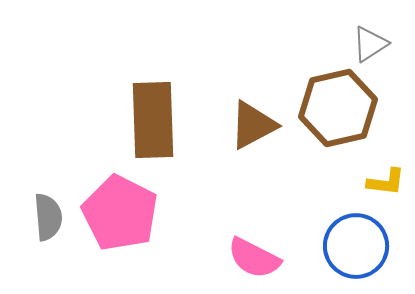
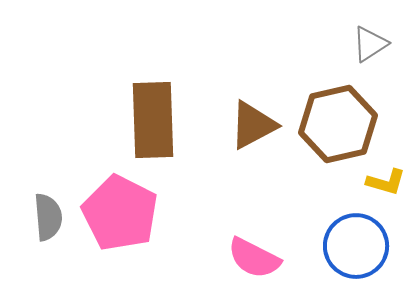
brown hexagon: moved 16 px down
yellow L-shape: rotated 9 degrees clockwise
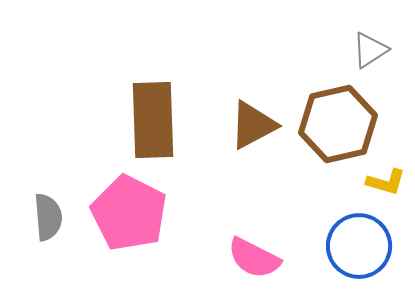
gray triangle: moved 6 px down
pink pentagon: moved 9 px right
blue circle: moved 3 px right
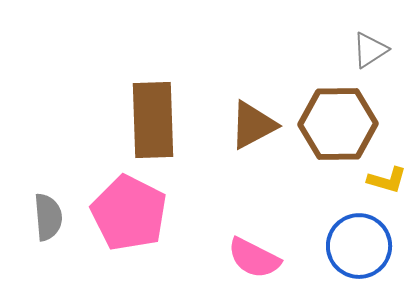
brown hexagon: rotated 12 degrees clockwise
yellow L-shape: moved 1 px right, 2 px up
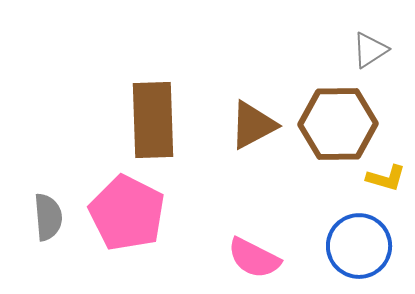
yellow L-shape: moved 1 px left, 2 px up
pink pentagon: moved 2 px left
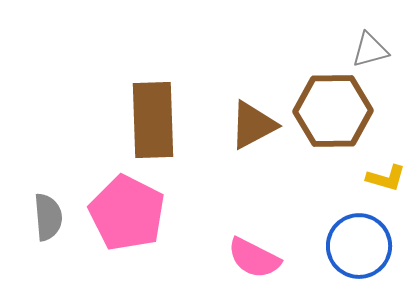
gray triangle: rotated 18 degrees clockwise
brown hexagon: moved 5 px left, 13 px up
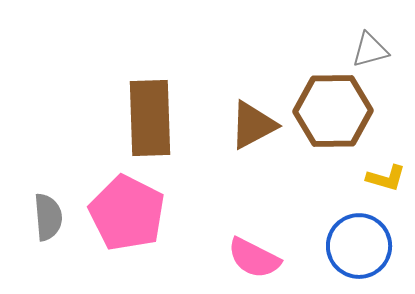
brown rectangle: moved 3 px left, 2 px up
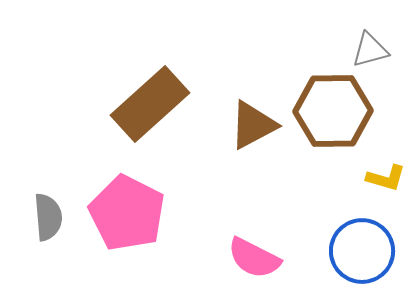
brown rectangle: moved 14 px up; rotated 50 degrees clockwise
blue circle: moved 3 px right, 5 px down
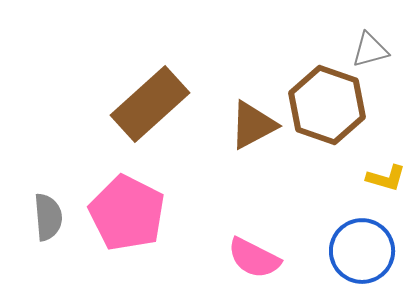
brown hexagon: moved 6 px left, 6 px up; rotated 20 degrees clockwise
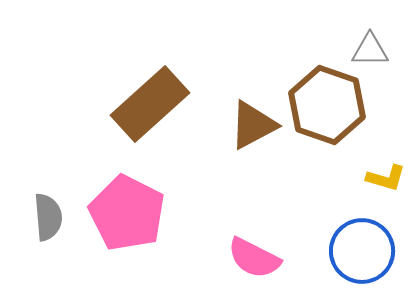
gray triangle: rotated 15 degrees clockwise
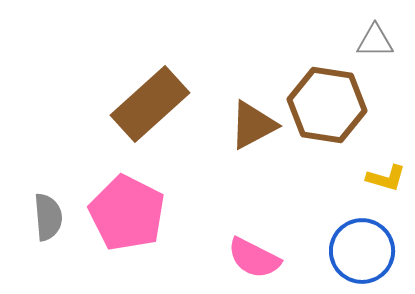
gray triangle: moved 5 px right, 9 px up
brown hexagon: rotated 10 degrees counterclockwise
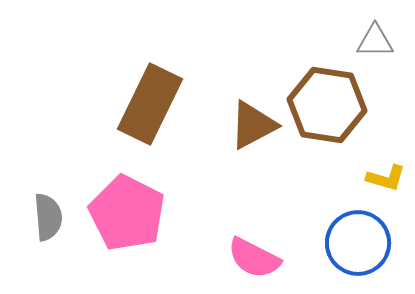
brown rectangle: rotated 22 degrees counterclockwise
blue circle: moved 4 px left, 8 px up
